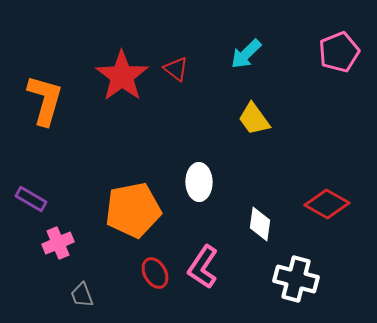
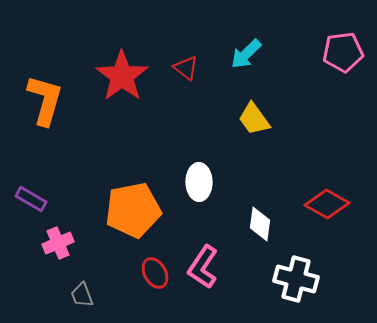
pink pentagon: moved 4 px right; rotated 15 degrees clockwise
red triangle: moved 10 px right, 1 px up
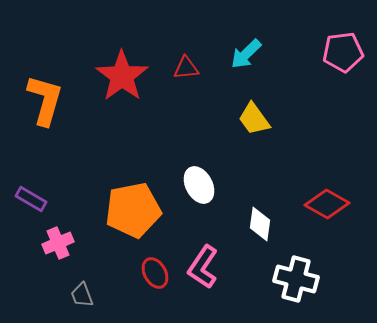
red triangle: rotated 44 degrees counterclockwise
white ellipse: moved 3 px down; rotated 27 degrees counterclockwise
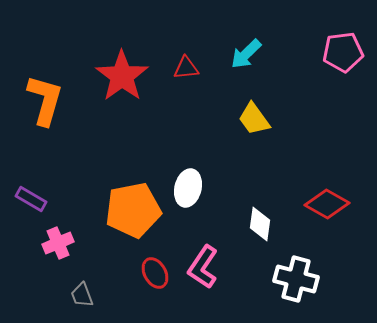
white ellipse: moved 11 px left, 3 px down; rotated 42 degrees clockwise
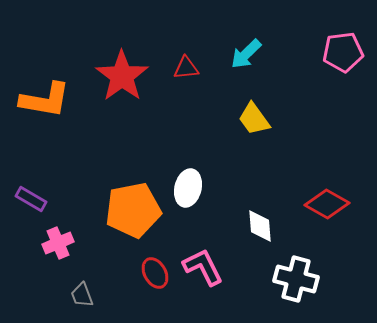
orange L-shape: rotated 84 degrees clockwise
white diamond: moved 2 px down; rotated 12 degrees counterclockwise
pink L-shape: rotated 120 degrees clockwise
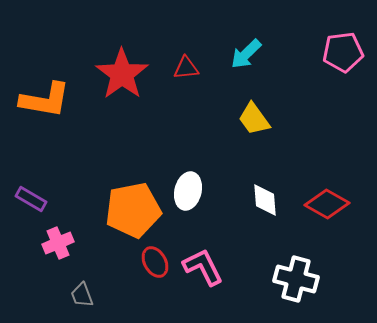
red star: moved 2 px up
white ellipse: moved 3 px down
white diamond: moved 5 px right, 26 px up
red ellipse: moved 11 px up
